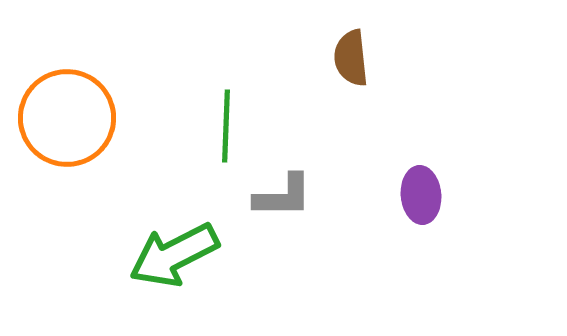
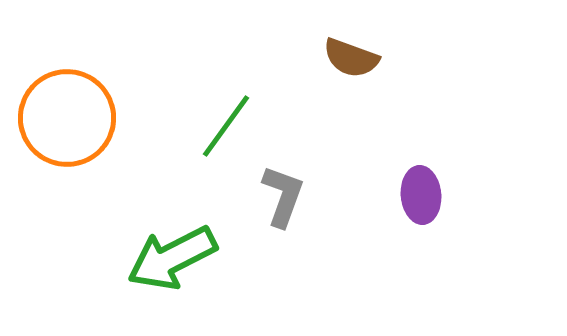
brown semicircle: rotated 64 degrees counterclockwise
green line: rotated 34 degrees clockwise
gray L-shape: rotated 70 degrees counterclockwise
green arrow: moved 2 px left, 3 px down
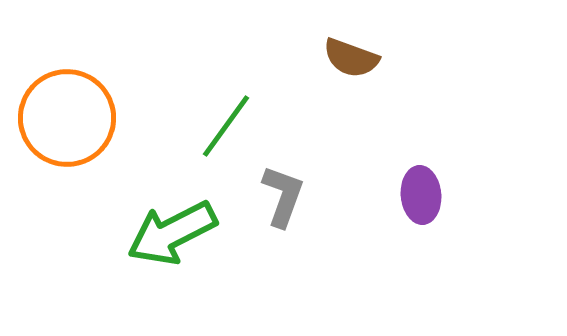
green arrow: moved 25 px up
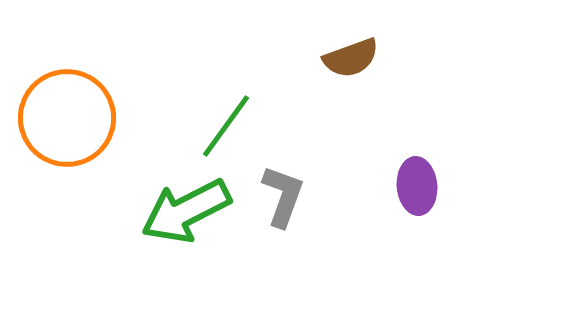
brown semicircle: rotated 40 degrees counterclockwise
purple ellipse: moved 4 px left, 9 px up
green arrow: moved 14 px right, 22 px up
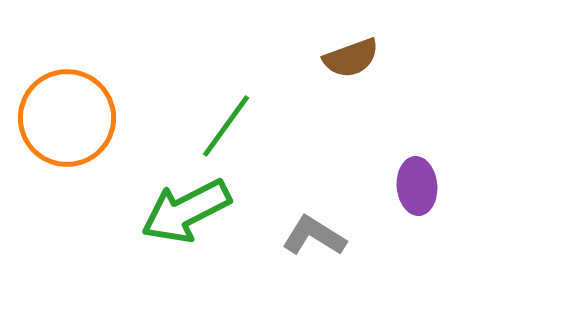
gray L-shape: moved 31 px right, 40 px down; rotated 78 degrees counterclockwise
